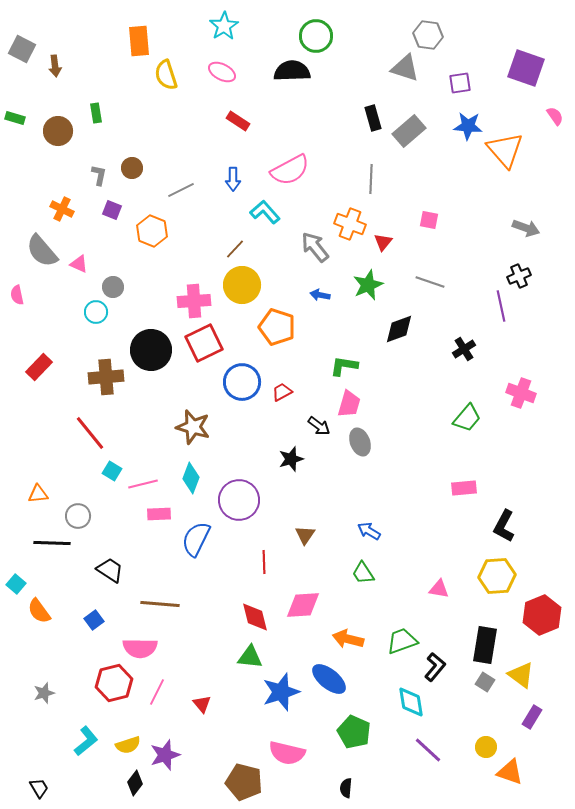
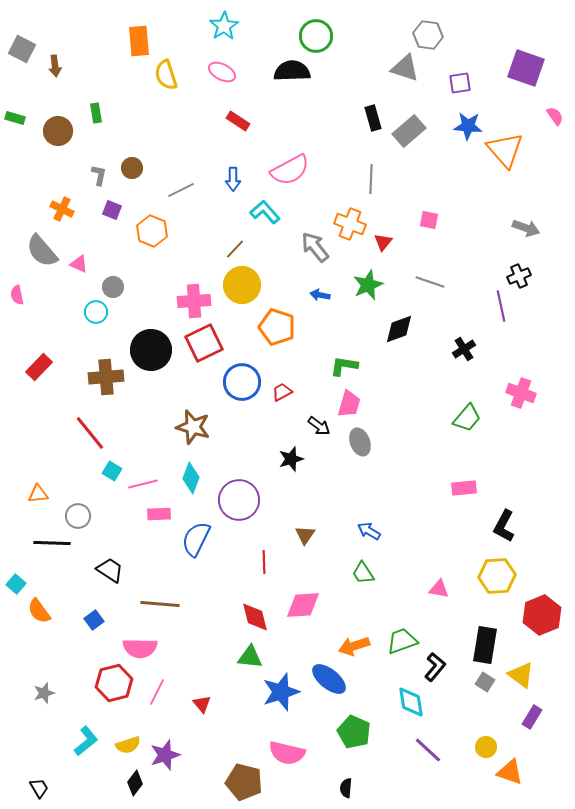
orange arrow at (348, 639): moved 6 px right, 7 px down; rotated 32 degrees counterclockwise
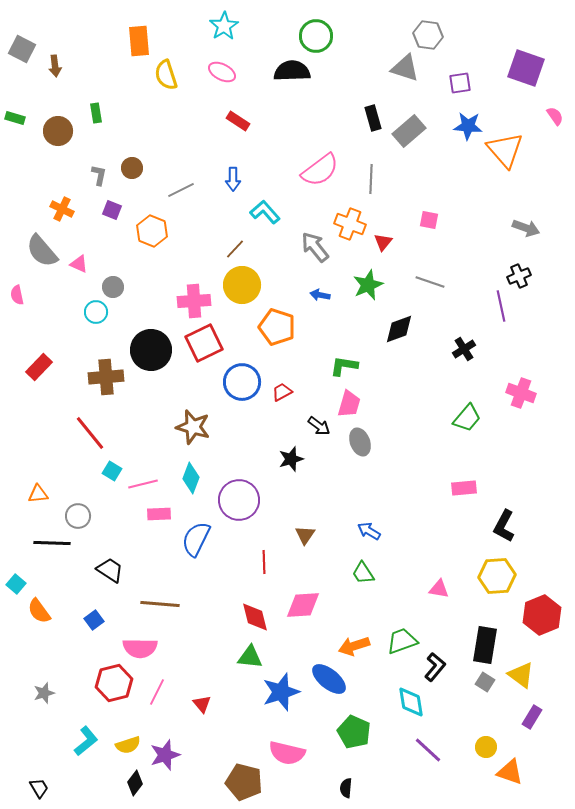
pink semicircle at (290, 170): moved 30 px right; rotated 9 degrees counterclockwise
